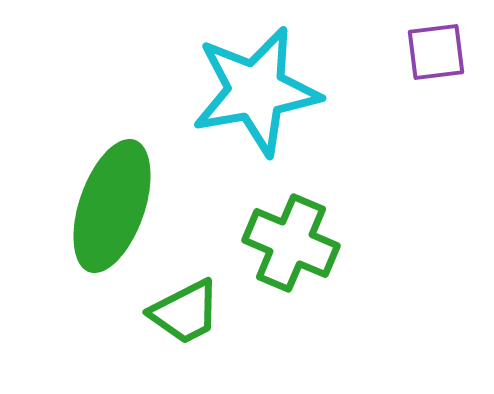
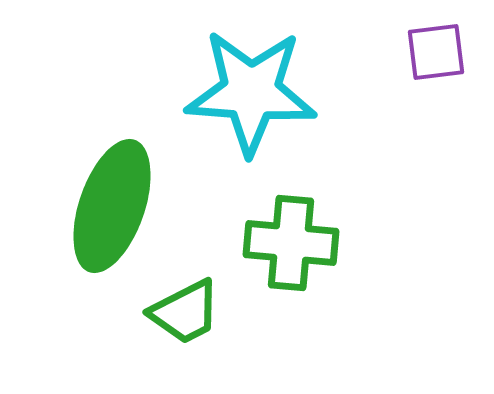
cyan star: moved 5 px left, 1 px down; rotated 14 degrees clockwise
green cross: rotated 18 degrees counterclockwise
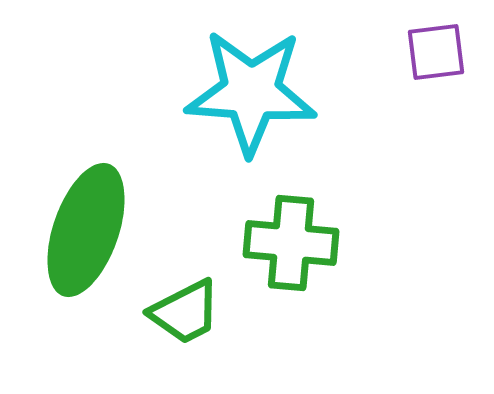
green ellipse: moved 26 px left, 24 px down
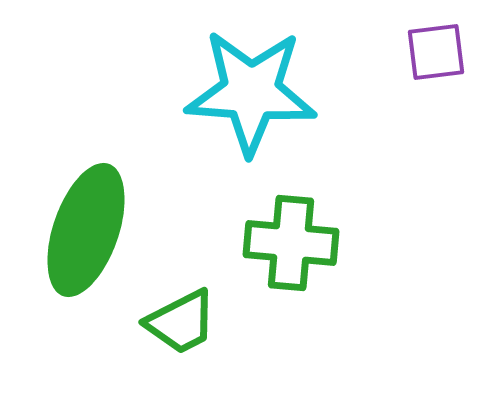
green trapezoid: moved 4 px left, 10 px down
